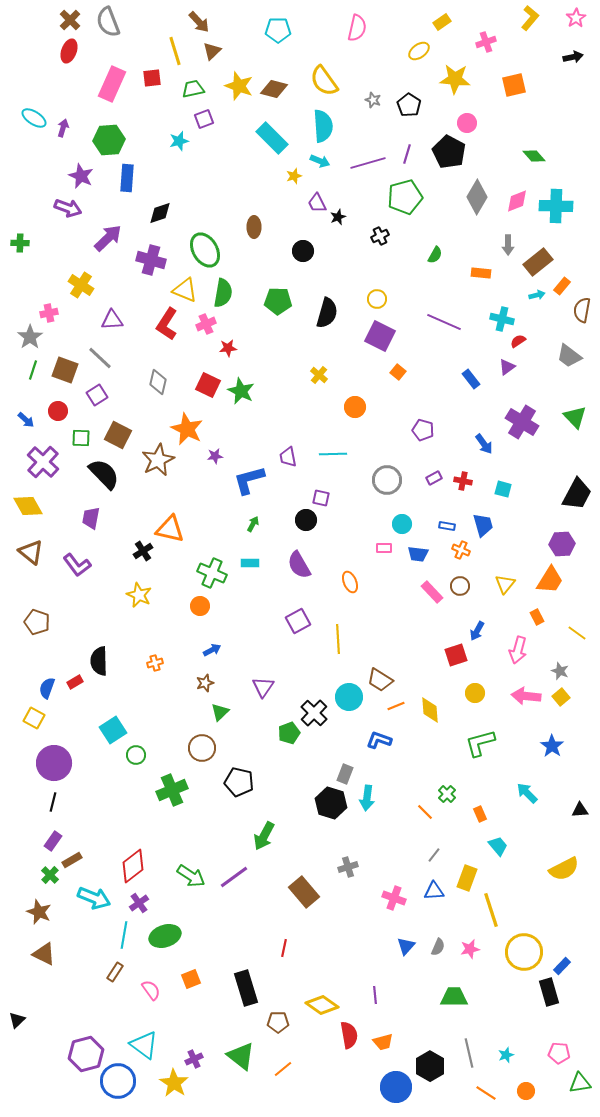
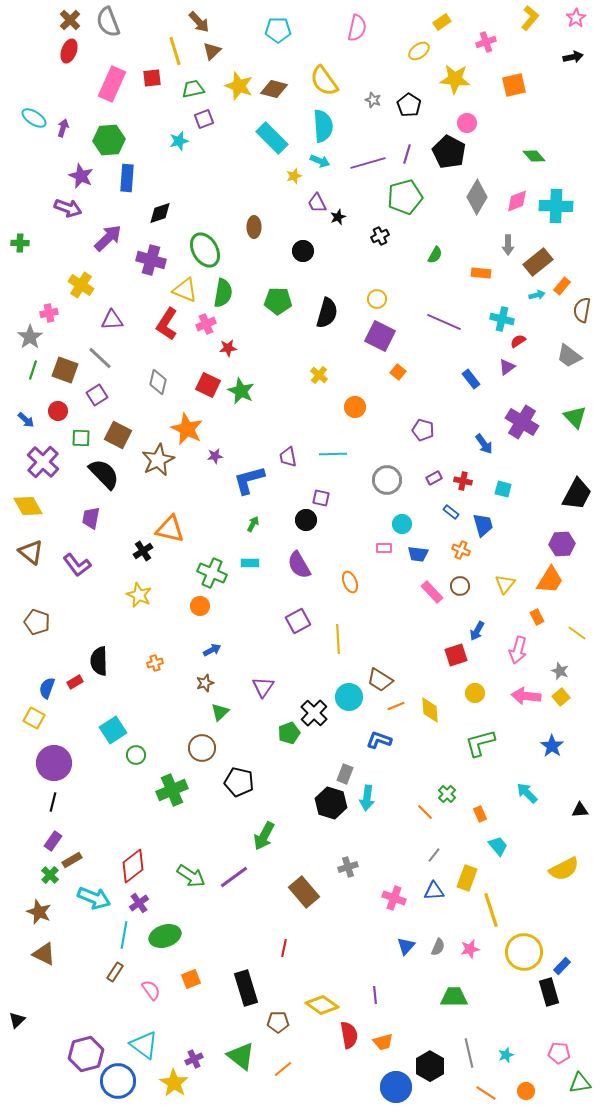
blue rectangle at (447, 526): moved 4 px right, 14 px up; rotated 28 degrees clockwise
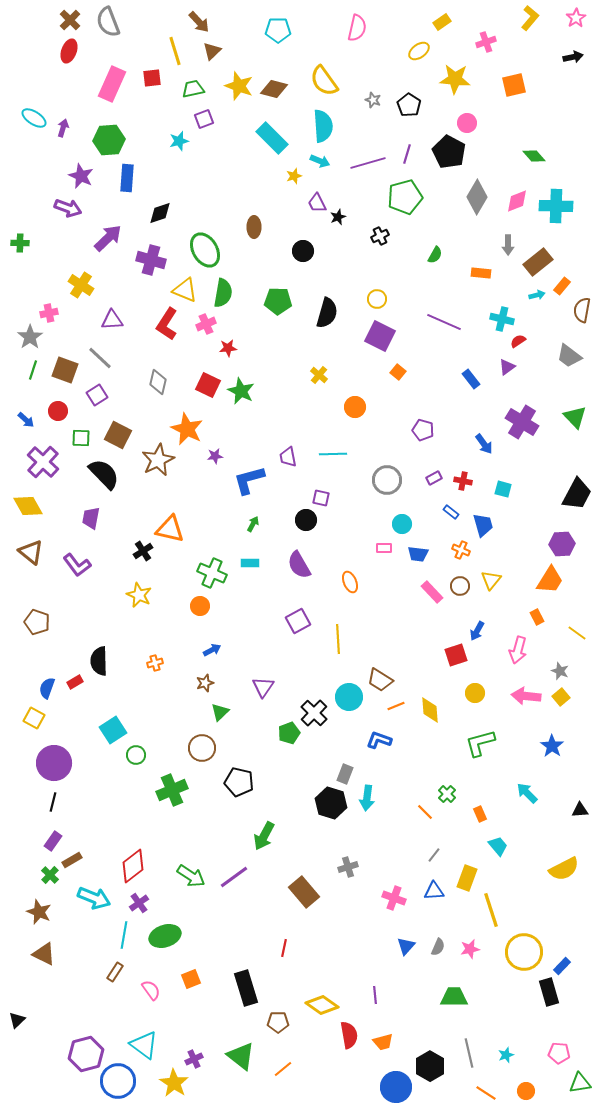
yellow triangle at (505, 584): moved 14 px left, 4 px up
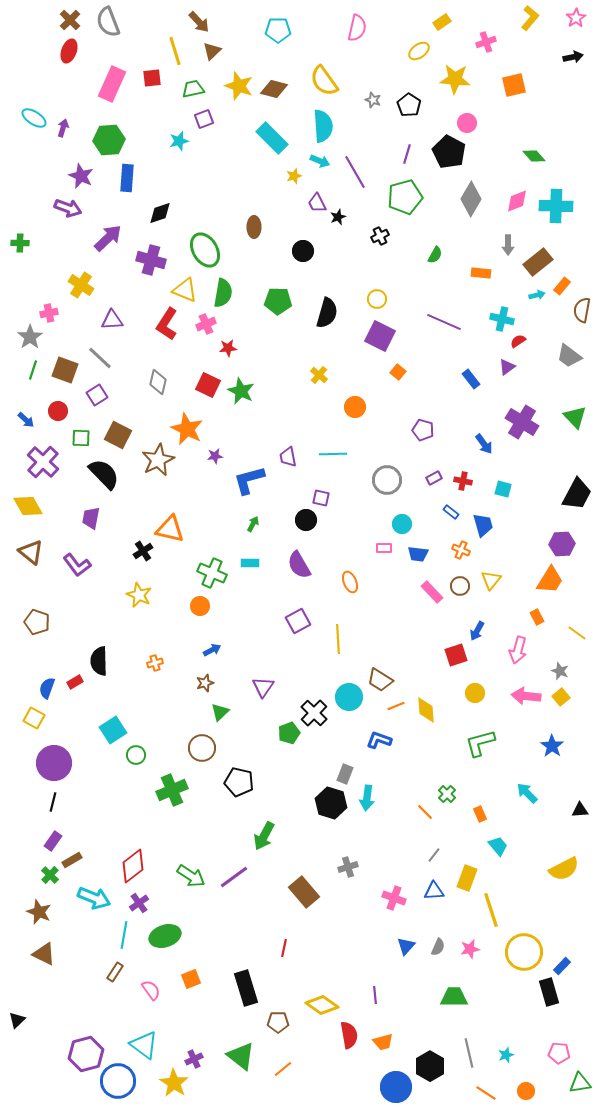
purple line at (368, 163): moved 13 px left, 9 px down; rotated 76 degrees clockwise
gray diamond at (477, 197): moved 6 px left, 2 px down
yellow diamond at (430, 710): moved 4 px left
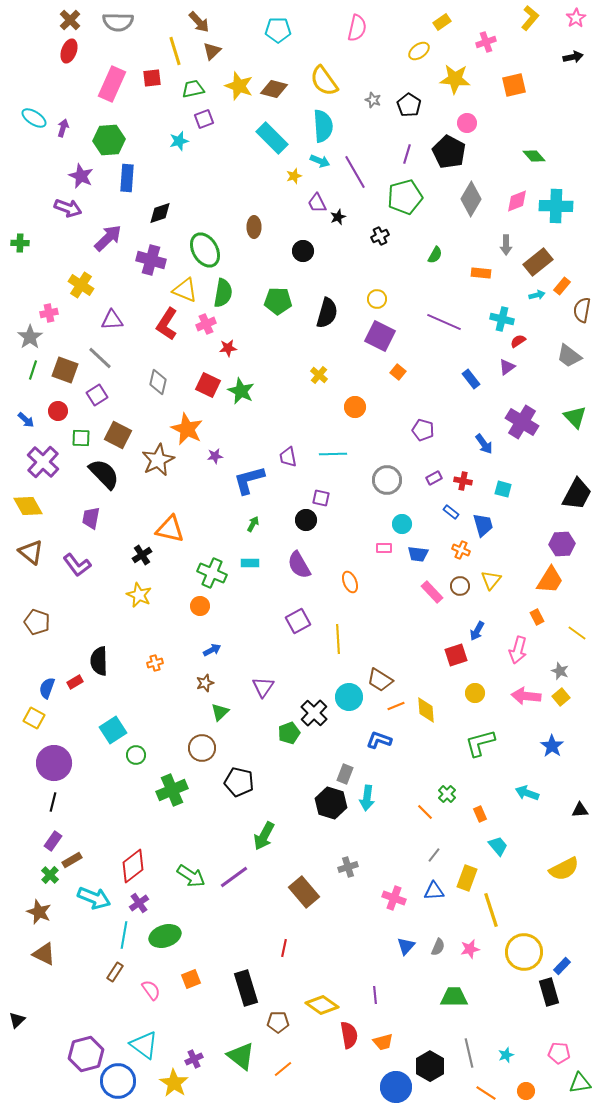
gray semicircle at (108, 22): moved 10 px right; rotated 68 degrees counterclockwise
gray arrow at (508, 245): moved 2 px left
black cross at (143, 551): moved 1 px left, 4 px down
cyan arrow at (527, 793): rotated 25 degrees counterclockwise
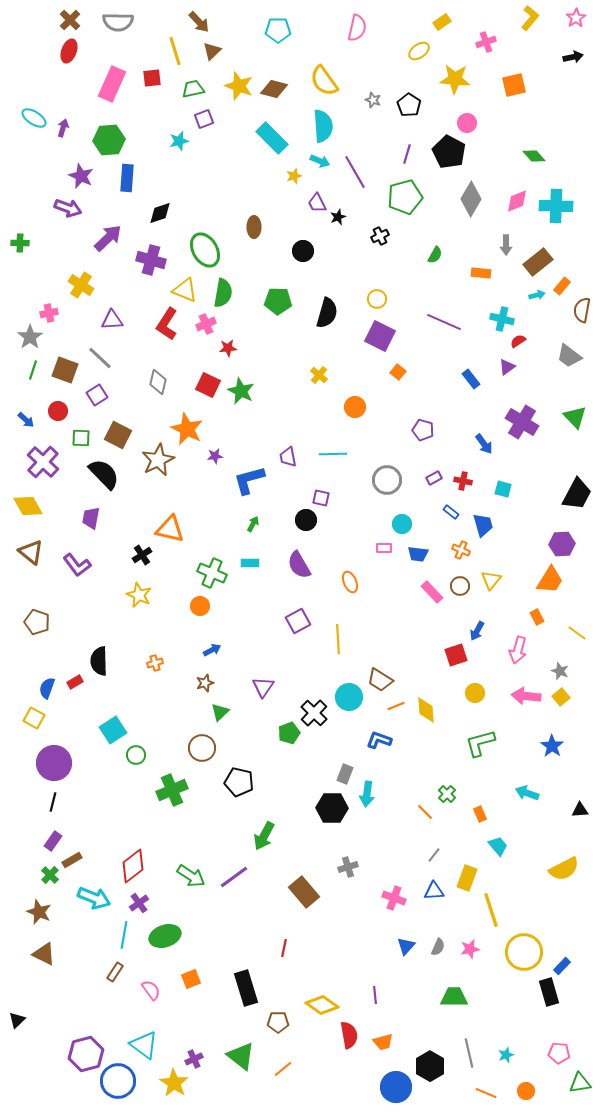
cyan arrow at (367, 798): moved 4 px up
black hexagon at (331, 803): moved 1 px right, 5 px down; rotated 16 degrees counterclockwise
orange line at (486, 1093): rotated 10 degrees counterclockwise
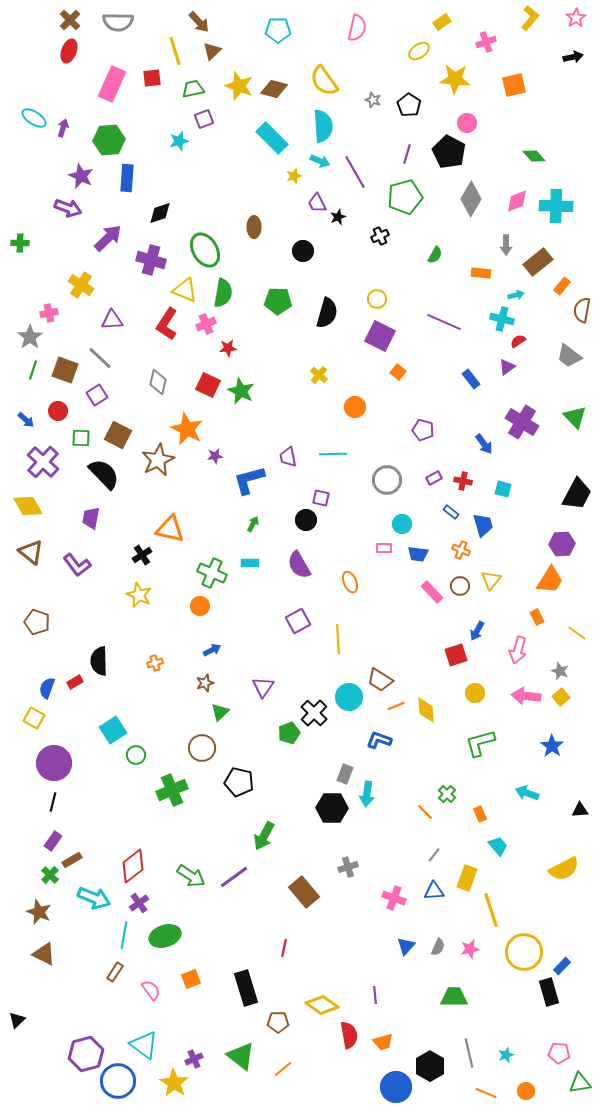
cyan arrow at (537, 295): moved 21 px left
